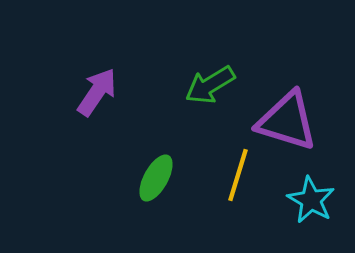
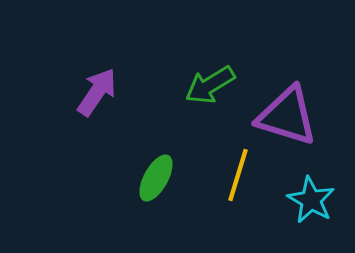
purple triangle: moved 5 px up
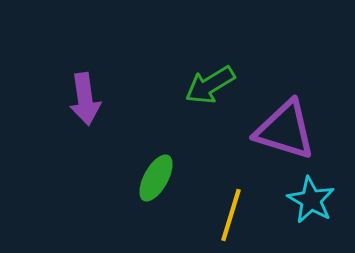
purple arrow: moved 12 px left, 7 px down; rotated 138 degrees clockwise
purple triangle: moved 2 px left, 14 px down
yellow line: moved 7 px left, 40 px down
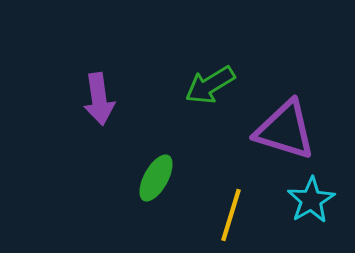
purple arrow: moved 14 px right
cyan star: rotated 12 degrees clockwise
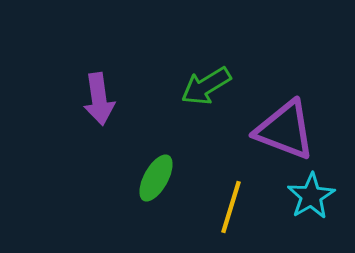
green arrow: moved 4 px left, 1 px down
purple triangle: rotated 4 degrees clockwise
cyan star: moved 4 px up
yellow line: moved 8 px up
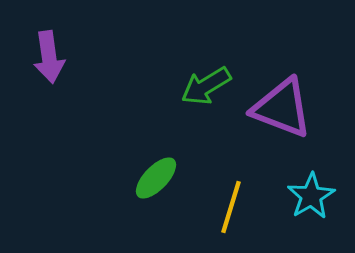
purple arrow: moved 50 px left, 42 px up
purple triangle: moved 3 px left, 22 px up
green ellipse: rotated 15 degrees clockwise
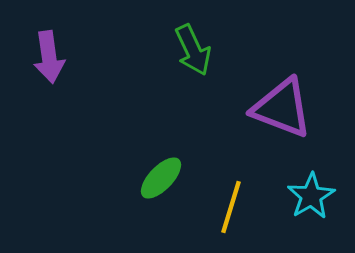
green arrow: moved 13 px left, 36 px up; rotated 84 degrees counterclockwise
green ellipse: moved 5 px right
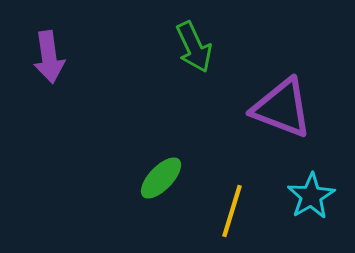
green arrow: moved 1 px right, 3 px up
yellow line: moved 1 px right, 4 px down
